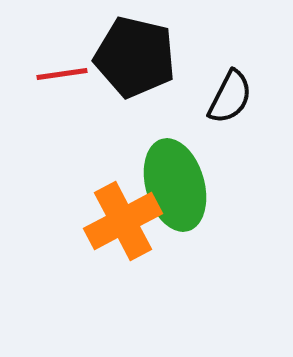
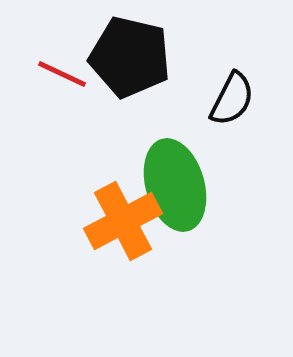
black pentagon: moved 5 px left
red line: rotated 33 degrees clockwise
black semicircle: moved 2 px right, 2 px down
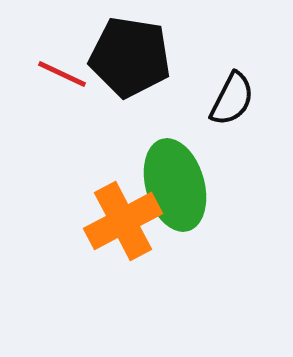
black pentagon: rotated 4 degrees counterclockwise
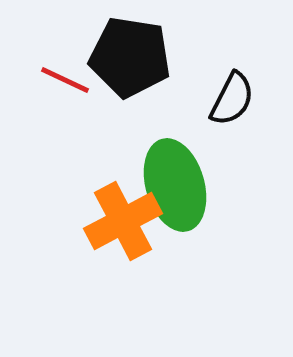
red line: moved 3 px right, 6 px down
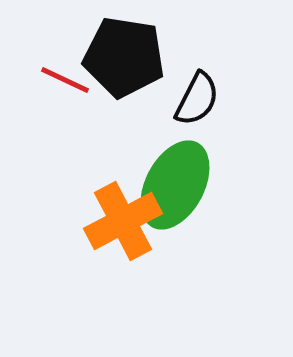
black pentagon: moved 6 px left
black semicircle: moved 35 px left
green ellipse: rotated 44 degrees clockwise
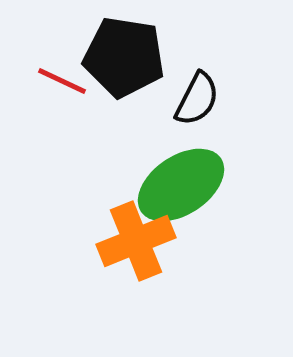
red line: moved 3 px left, 1 px down
green ellipse: moved 6 px right; rotated 28 degrees clockwise
orange cross: moved 13 px right, 20 px down; rotated 6 degrees clockwise
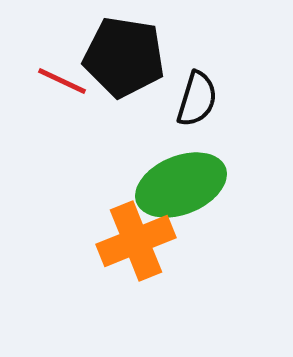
black semicircle: rotated 10 degrees counterclockwise
green ellipse: rotated 12 degrees clockwise
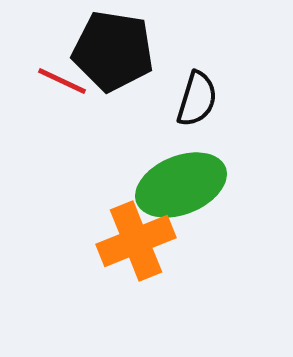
black pentagon: moved 11 px left, 6 px up
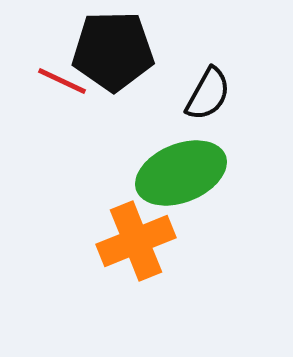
black pentagon: rotated 10 degrees counterclockwise
black semicircle: moved 11 px right, 5 px up; rotated 12 degrees clockwise
green ellipse: moved 12 px up
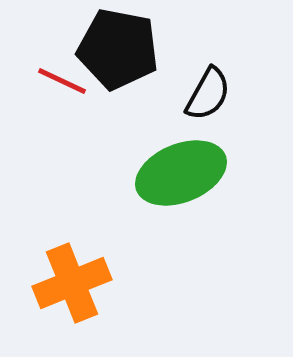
black pentagon: moved 5 px right, 2 px up; rotated 12 degrees clockwise
orange cross: moved 64 px left, 42 px down
